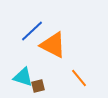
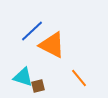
orange triangle: moved 1 px left
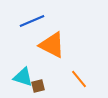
blue line: moved 10 px up; rotated 20 degrees clockwise
orange line: moved 1 px down
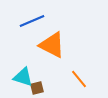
brown square: moved 1 px left, 2 px down
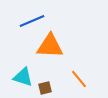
orange triangle: moved 2 px left, 1 px down; rotated 24 degrees counterclockwise
brown square: moved 8 px right
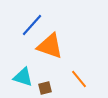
blue line: moved 4 px down; rotated 25 degrees counterclockwise
orange triangle: rotated 16 degrees clockwise
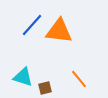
orange triangle: moved 9 px right, 15 px up; rotated 12 degrees counterclockwise
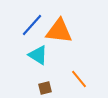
cyan triangle: moved 15 px right, 22 px up; rotated 15 degrees clockwise
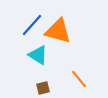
orange triangle: moved 1 px left; rotated 8 degrees clockwise
brown square: moved 2 px left
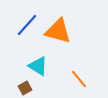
blue line: moved 5 px left
cyan triangle: moved 11 px down
brown square: moved 18 px left; rotated 16 degrees counterclockwise
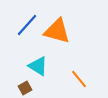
orange triangle: moved 1 px left
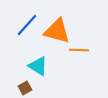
orange line: moved 29 px up; rotated 48 degrees counterclockwise
